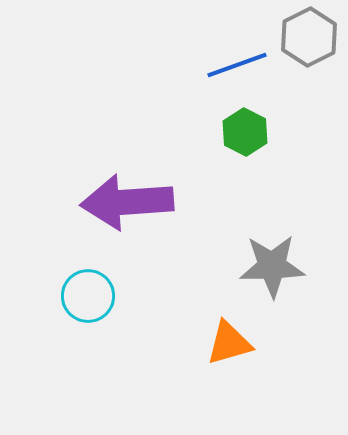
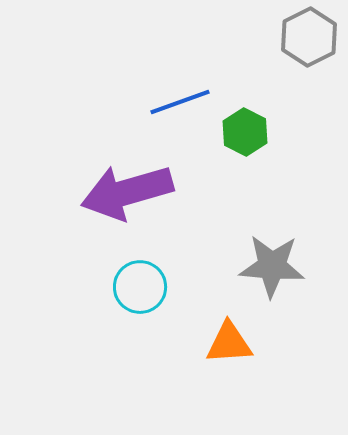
blue line: moved 57 px left, 37 px down
purple arrow: moved 10 px up; rotated 12 degrees counterclockwise
gray star: rotated 6 degrees clockwise
cyan circle: moved 52 px right, 9 px up
orange triangle: rotated 12 degrees clockwise
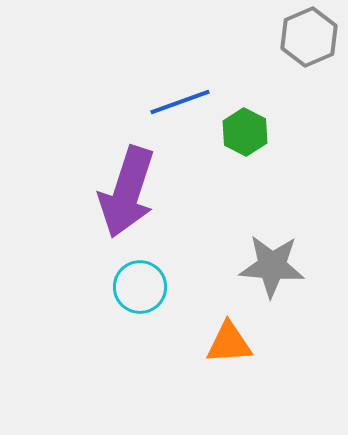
gray hexagon: rotated 4 degrees clockwise
purple arrow: rotated 56 degrees counterclockwise
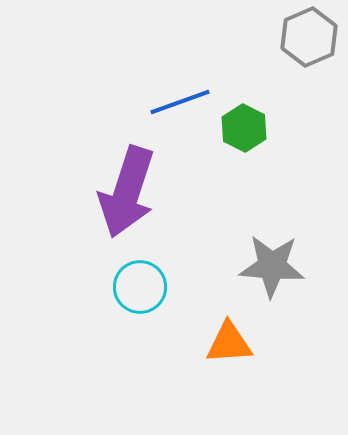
green hexagon: moved 1 px left, 4 px up
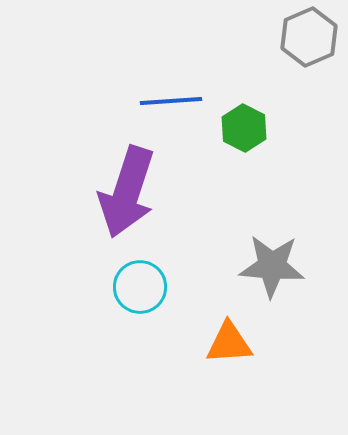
blue line: moved 9 px left, 1 px up; rotated 16 degrees clockwise
